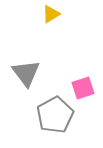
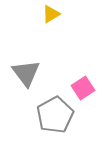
pink square: rotated 15 degrees counterclockwise
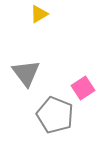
yellow triangle: moved 12 px left
gray pentagon: rotated 21 degrees counterclockwise
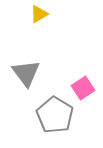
gray pentagon: rotated 9 degrees clockwise
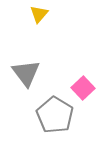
yellow triangle: rotated 18 degrees counterclockwise
pink square: rotated 10 degrees counterclockwise
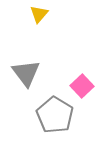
pink square: moved 1 px left, 2 px up
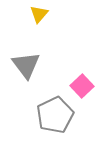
gray triangle: moved 8 px up
gray pentagon: rotated 15 degrees clockwise
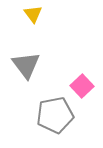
yellow triangle: moved 6 px left; rotated 18 degrees counterclockwise
gray pentagon: rotated 15 degrees clockwise
